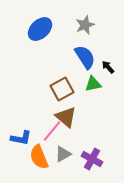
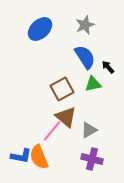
blue L-shape: moved 18 px down
gray triangle: moved 26 px right, 24 px up
purple cross: rotated 15 degrees counterclockwise
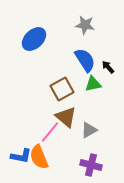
gray star: rotated 30 degrees clockwise
blue ellipse: moved 6 px left, 10 px down
blue semicircle: moved 3 px down
pink line: moved 2 px left, 1 px down
purple cross: moved 1 px left, 6 px down
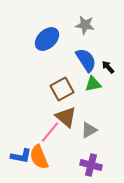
blue ellipse: moved 13 px right
blue semicircle: moved 1 px right
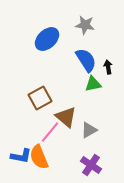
black arrow: rotated 32 degrees clockwise
brown square: moved 22 px left, 9 px down
purple cross: rotated 20 degrees clockwise
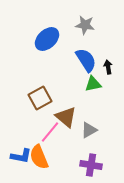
purple cross: rotated 25 degrees counterclockwise
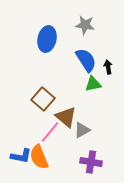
blue ellipse: rotated 35 degrees counterclockwise
brown square: moved 3 px right, 1 px down; rotated 20 degrees counterclockwise
gray triangle: moved 7 px left
purple cross: moved 3 px up
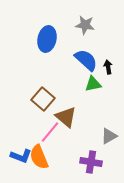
blue semicircle: rotated 15 degrees counterclockwise
gray triangle: moved 27 px right, 6 px down
blue L-shape: rotated 10 degrees clockwise
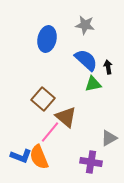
gray triangle: moved 2 px down
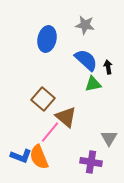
gray triangle: rotated 30 degrees counterclockwise
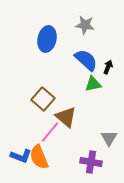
black arrow: rotated 32 degrees clockwise
